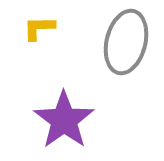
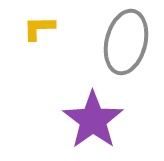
purple star: moved 29 px right
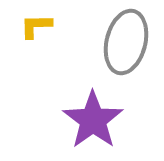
yellow L-shape: moved 3 px left, 2 px up
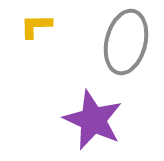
purple star: rotated 12 degrees counterclockwise
